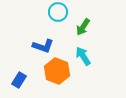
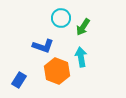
cyan circle: moved 3 px right, 6 px down
cyan arrow: moved 2 px left, 1 px down; rotated 24 degrees clockwise
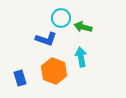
green arrow: rotated 72 degrees clockwise
blue L-shape: moved 3 px right, 7 px up
orange hexagon: moved 3 px left
blue rectangle: moved 1 px right, 2 px up; rotated 49 degrees counterclockwise
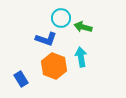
orange hexagon: moved 5 px up
blue rectangle: moved 1 px right, 1 px down; rotated 14 degrees counterclockwise
